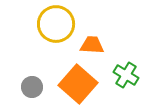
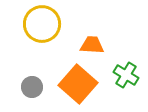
yellow circle: moved 14 px left
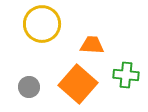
green cross: rotated 25 degrees counterclockwise
gray circle: moved 3 px left
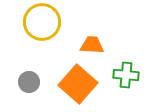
yellow circle: moved 2 px up
gray circle: moved 5 px up
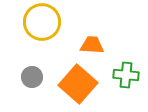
gray circle: moved 3 px right, 5 px up
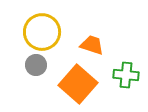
yellow circle: moved 10 px down
orange trapezoid: rotated 15 degrees clockwise
gray circle: moved 4 px right, 12 px up
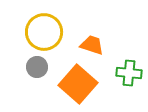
yellow circle: moved 2 px right
gray circle: moved 1 px right, 2 px down
green cross: moved 3 px right, 2 px up
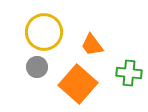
orange trapezoid: rotated 145 degrees counterclockwise
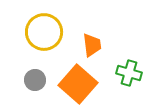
orange trapezoid: rotated 150 degrees counterclockwise
gray circle: moved 2 px left, 13 px down
green cross: rotated 10 degrees clockwise
